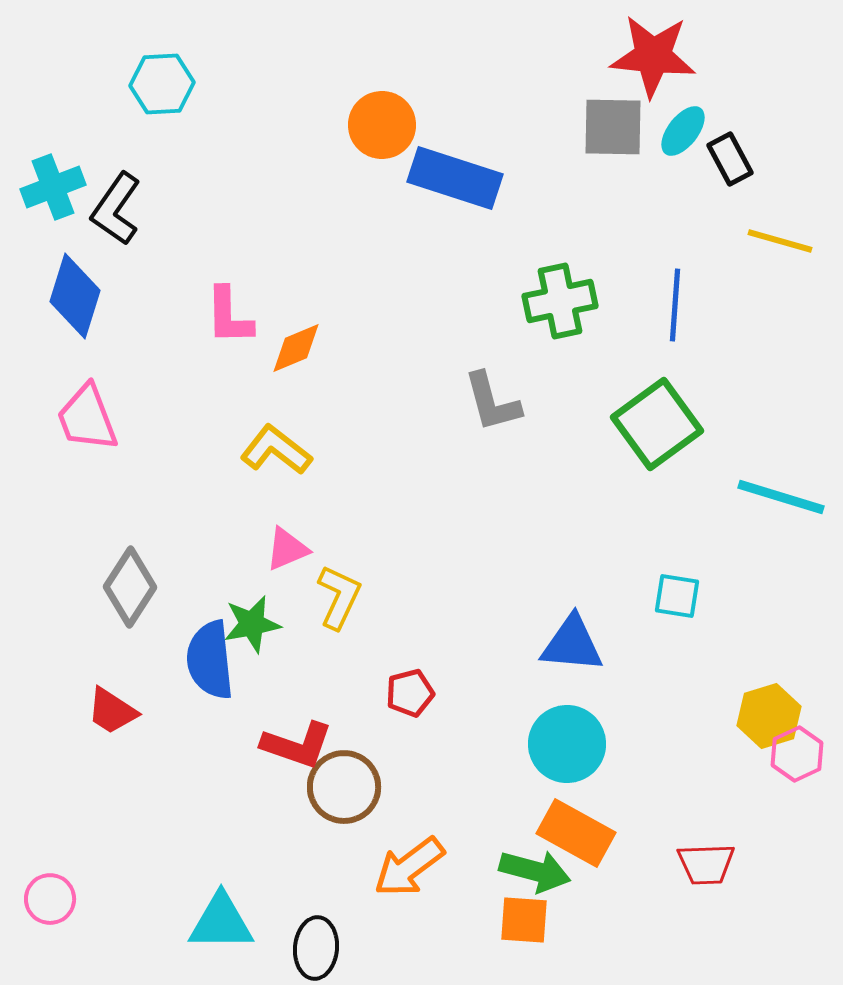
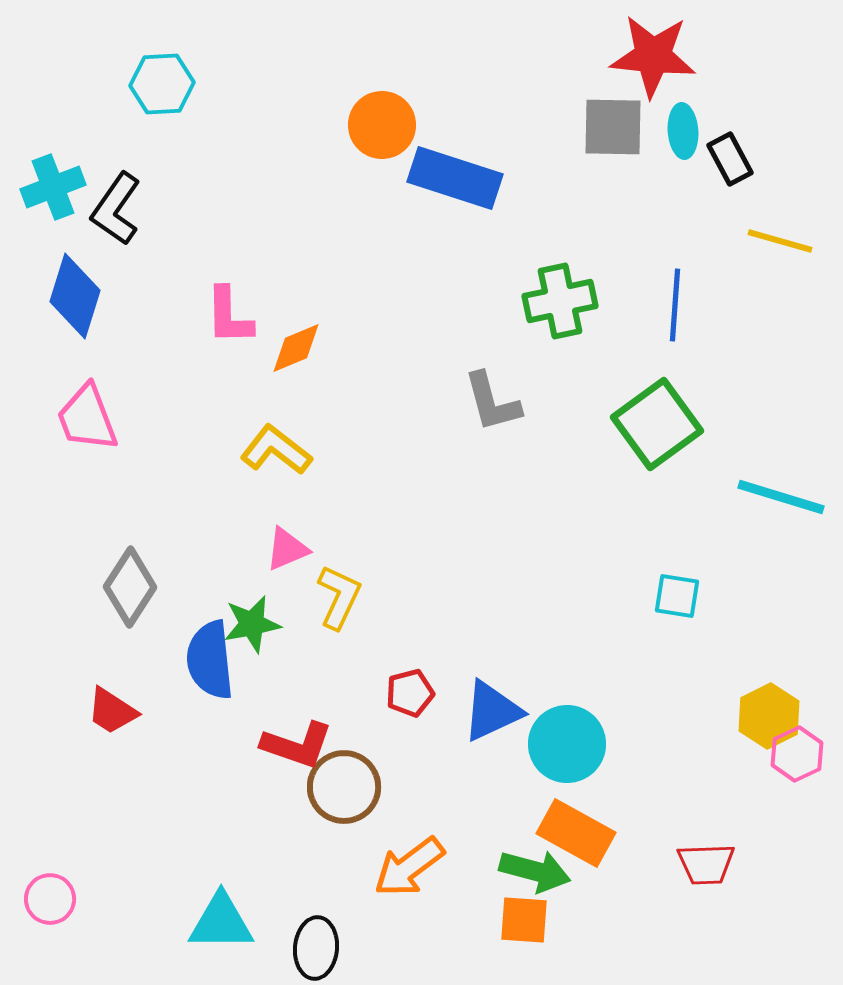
cyan ellipse at (683, 131): rotated 42 degrees counterclockwise
blue triangle at (572, 644): moved 80 px left, 67 px down; rotated 30 degrees counterclockwise
yellow hexagon at (769, 716): rotated 10 degrees counterclockwise
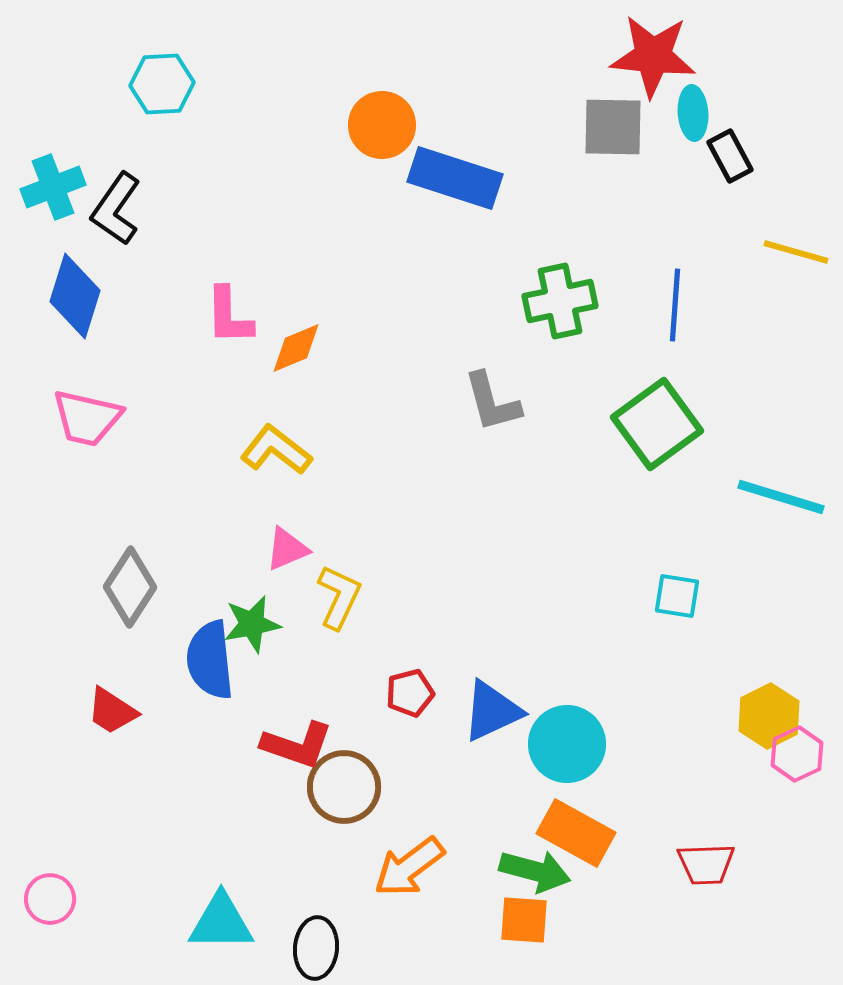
cyan ellipse at (683, 131): moved 10 px right, 18 px up
black rectangle at (730, 159): moved 3 px up
yellow line at (780, 241): moved 16 px right, 11 px down
pink trapezoid at (87, 418): rotated 56 degrees counterclockwise
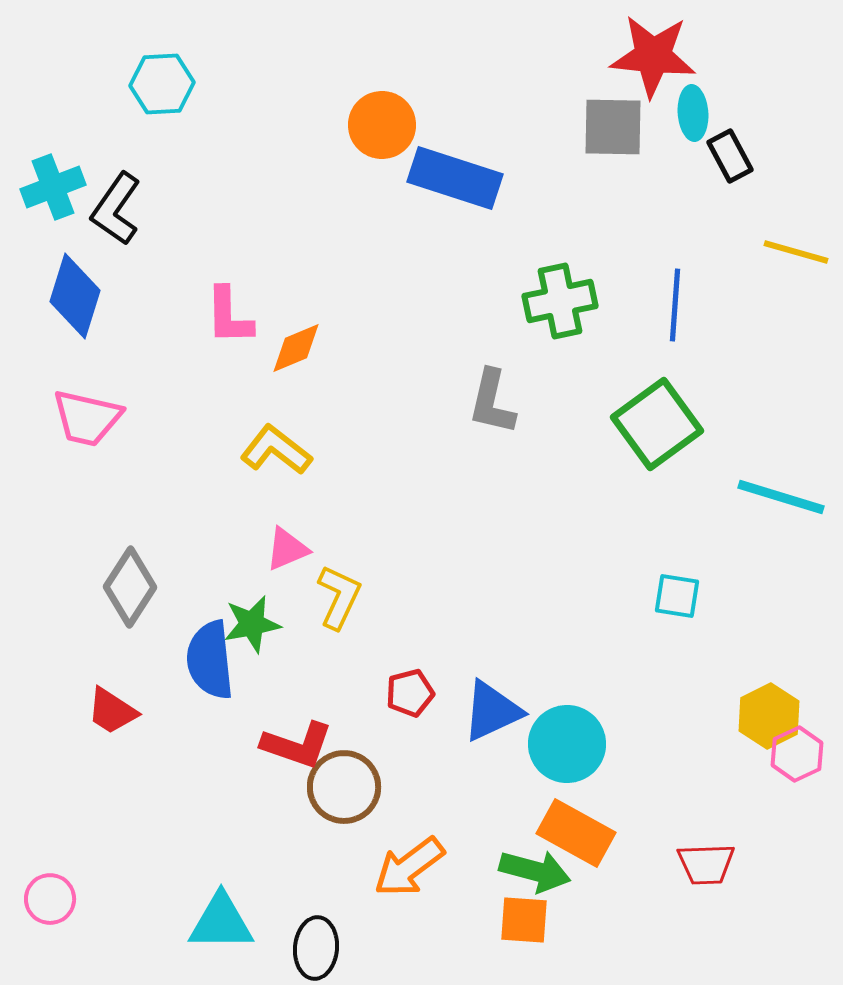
gray L-shape at (492, 402): rotated 28 degrees clockwise
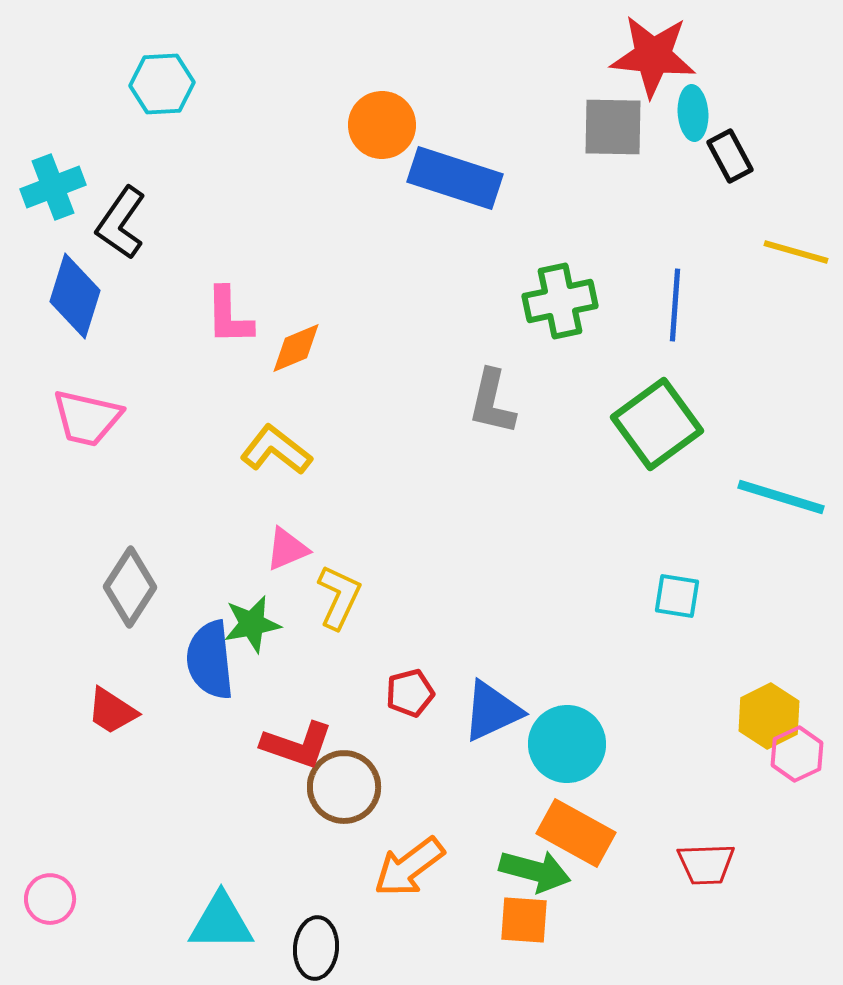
black L-shape at (116, 209): moved 5 px right, 14 px down
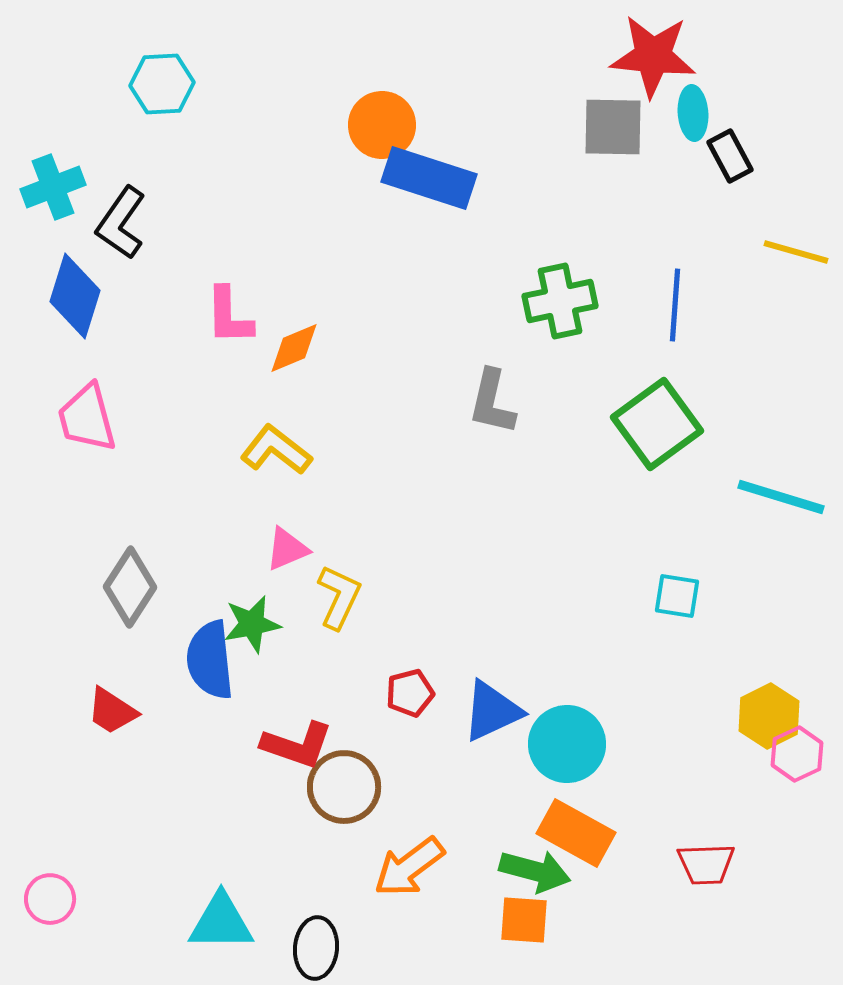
blue rectangle at (455, 178): moved 26 px left
orange diamond at (296, 348): moved 2 px left
pink trapezoid at (87, 418): rotated 62 degrees clockwise
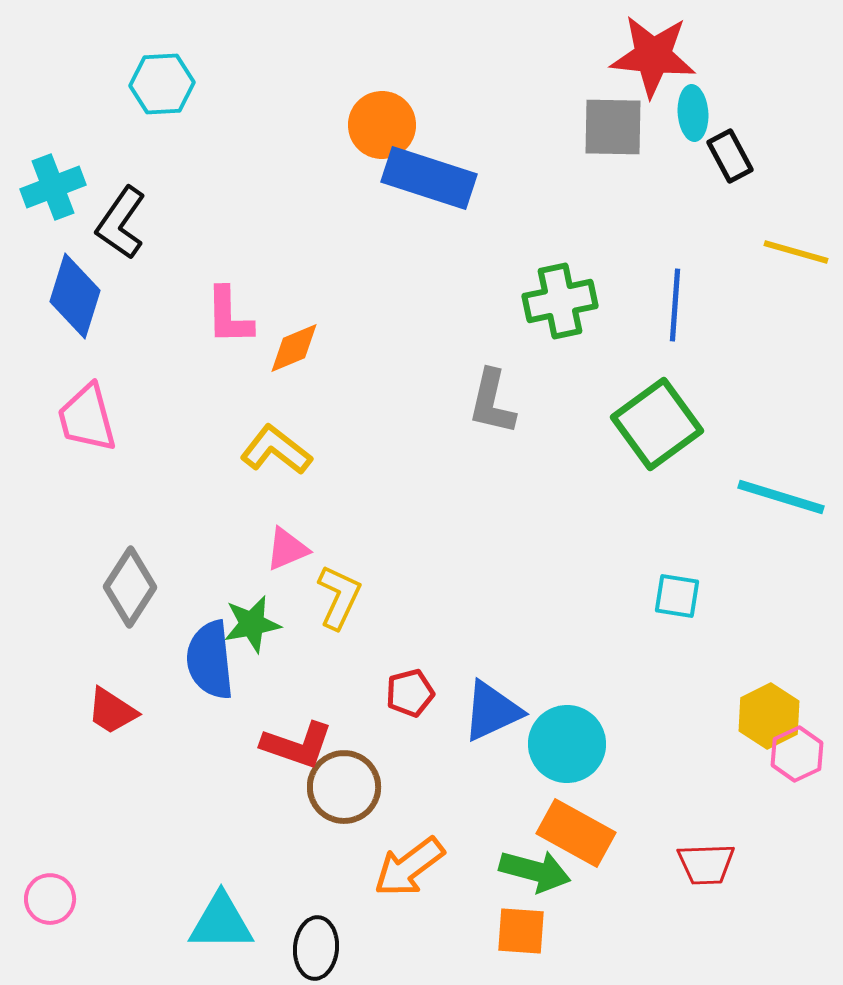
orange square at (524, 920): moved 3 px left, 11 px down
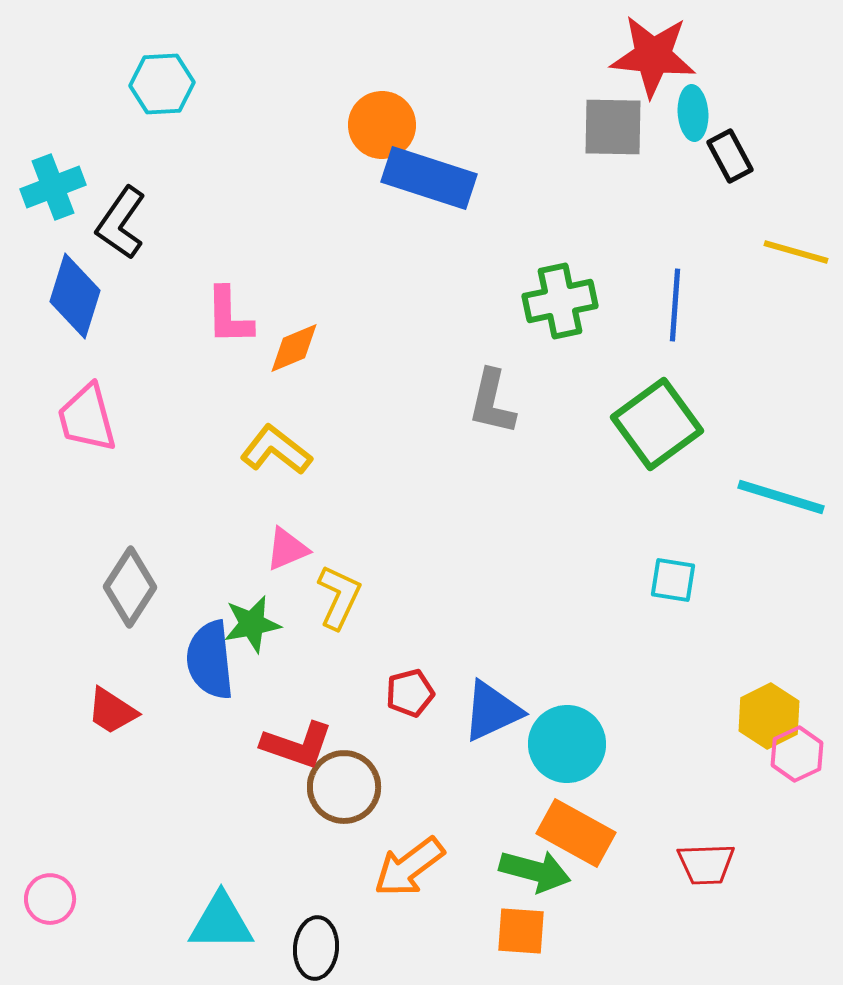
cyan square at (677, 596): moved 4 px left, 16 px up
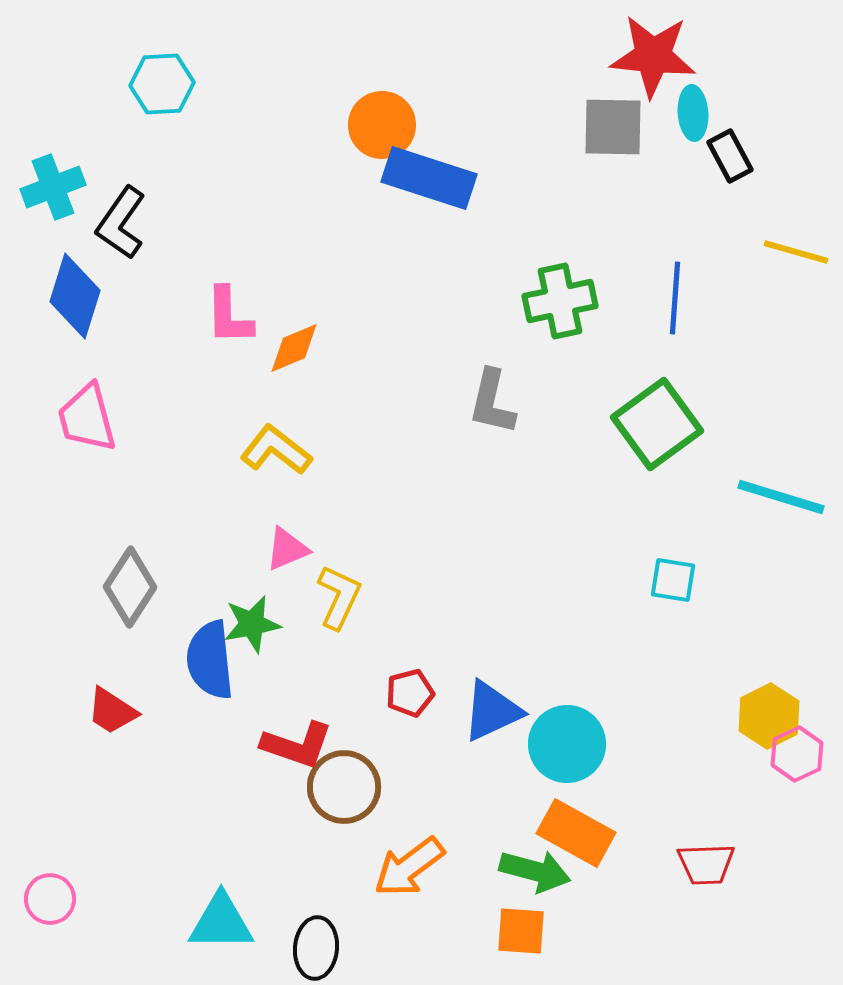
blue line at (675, 305): moved 7 px up
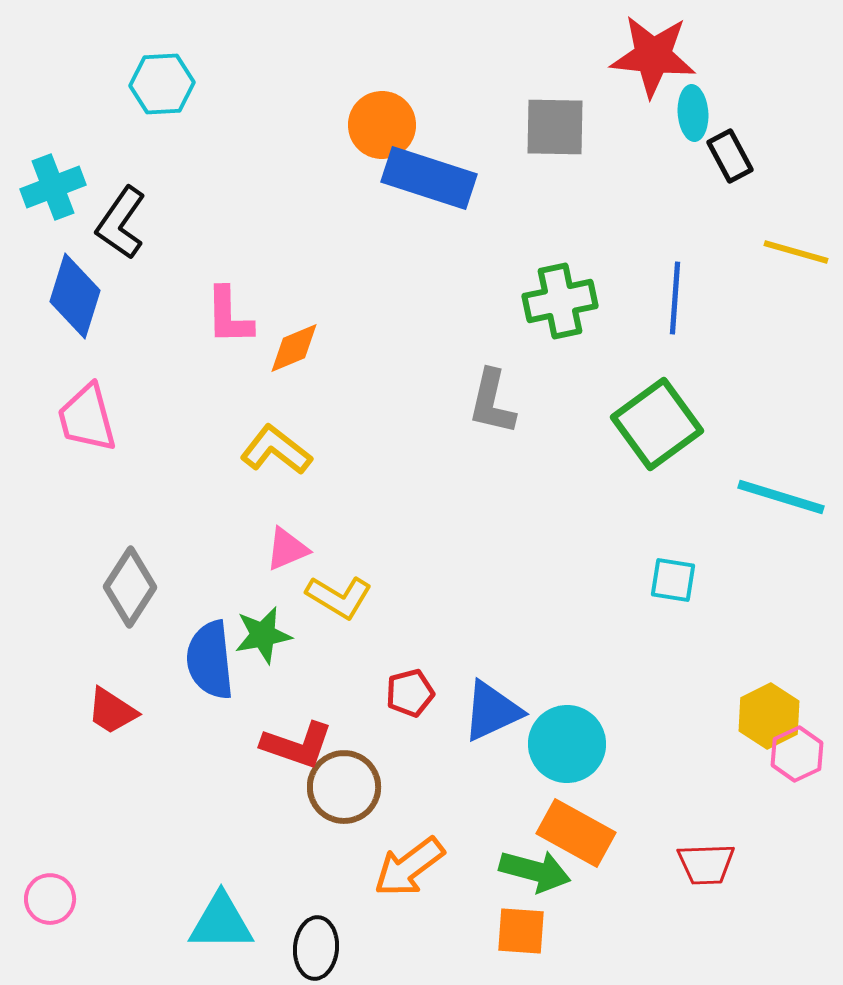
gray square at (613, 127): moved 58 px left
yellow L-shape at (339, 597): rotated 96 degrees clockwise
green star at (252, 624): moved 11 px right, 11 px down
